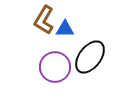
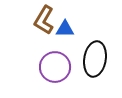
black ellipse: moved 5 px right, 2 px down; rotated 28 degrees counterclockwise
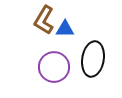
black ellipse: moved 2 px left
purple circle: moved 1 px left
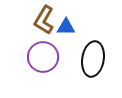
blue triangle: moved 1 px right, 2 px up
purple circle: moved 11 px left, 10 px up
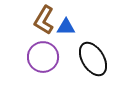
black ellipse: rotated 40 degrees counterclockwise
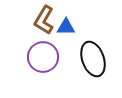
black ellipse: rotated 12 degrees clockwise
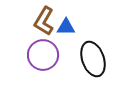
brown L-shape: moved 1 px down
purple circle: moved 2 px up
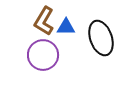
black ellipse: moved 8 px right, 21 px up
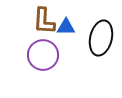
brown L-shape: rotated 28 degrees counterclockwise
black ellipse: rotated 32 degrees clockwise
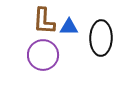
blue triangle: moved 3 px right
black ellipse: rotated 12 degrees counterclockwise
